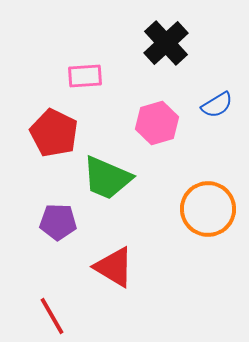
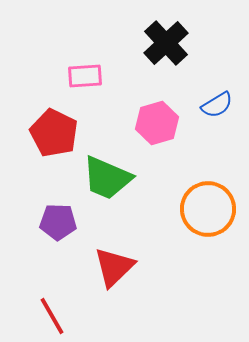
red triangle: rotated 45 degrees clockwise
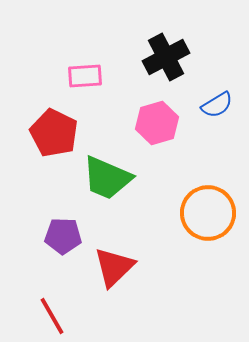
black cross: moved 14 px down; rotated 15 degrees clockwise
orange circle: moved 4 px down
purple pentagon: moved 5 px right, 14 px down
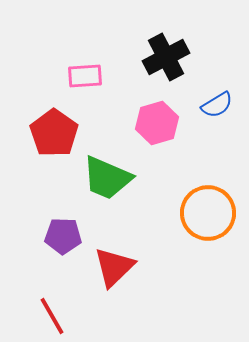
red pentagon: rotated 9 degrees clockwise
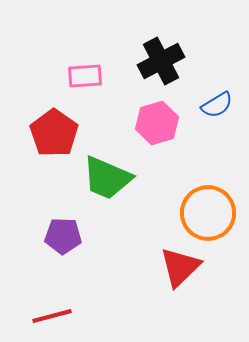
black cross: moved 5 px left, 4 px down
red triangle: moved 66 px right
red line: rotated 75 degrees counterclockwise
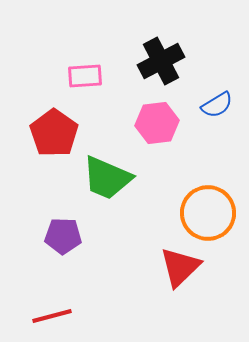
pink hexagon: rotated 9 degrees clockwise
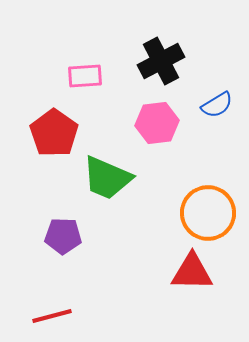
red triangle: moved 12 px right, 5 px down; rotated 45 degrees clockwise
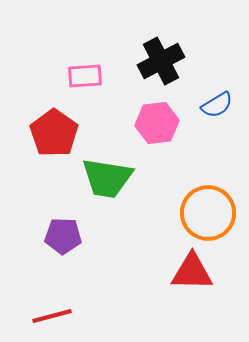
green trapezoid: rotated 14 degrees counterclockwise
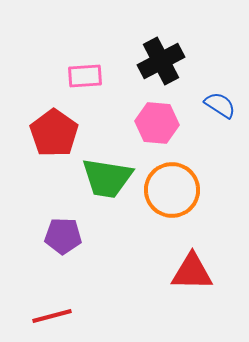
blue semicircle: moved 3 px right; rotated 116 degrees counterclockwise
pink hexagon: rotated 12 degrees clockwise
orange circle: moved 36 px left, 23 px up
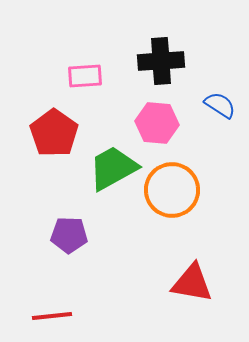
black cross: rotated 24 degrees clockwise
green trapezoid: moved 6 px right, 10 px up; rotated 142 degrees clockwise
purple pentagon: moved 6 px right, 1 px up
red triangle: moved 11 px down; rotated 9 degrees clockwise
red line: rotated 9 degrees clockwise
